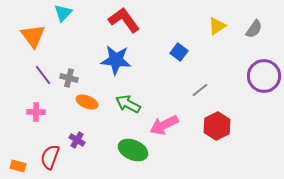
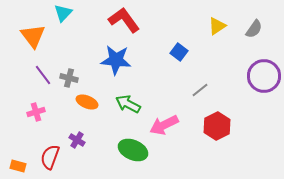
pink cross: rotated 18 degrees counterclockwise
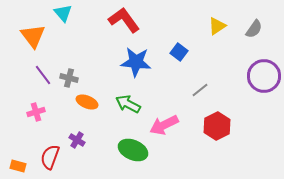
cyan triangle: rotated 24 degrees counterclockwise
blue star: moved 20 px right, 2 px down
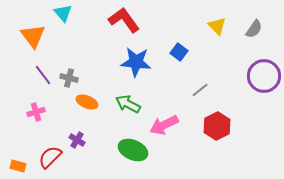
yellow triangle: rotated 42 degrees counterclockwise
red semicircle: rotated 25 degrees clockwise
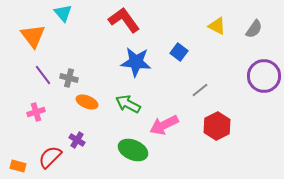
yellow triangle: rotated 18 degrees counterclockwise
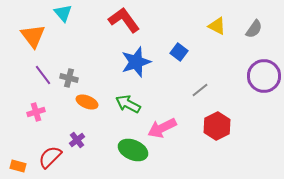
blue star: rotated 24 degrees counterclockwise
pink arrow: moved 2 px left, 3 px down
purple cross: rotated 21 degrees clockwise
